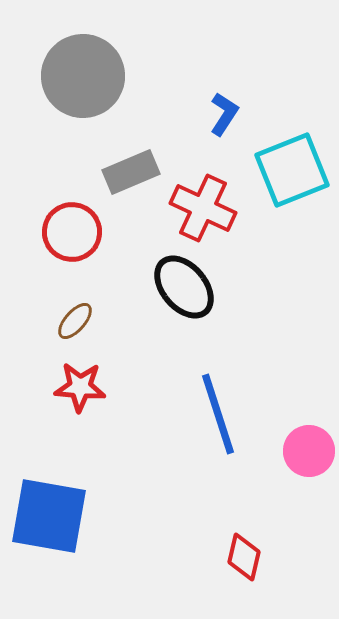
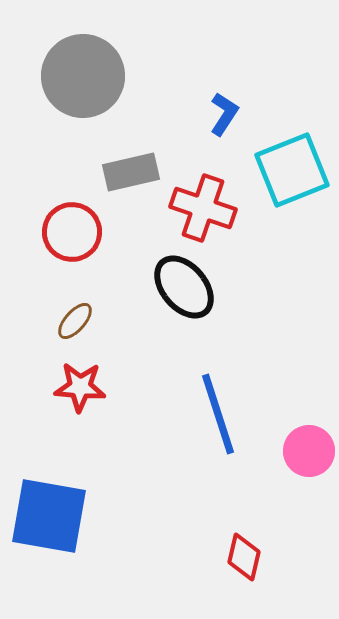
gray rectangle: rotated 10 degrees clockwise
red cross: rotated 6 degrees counterclockwise
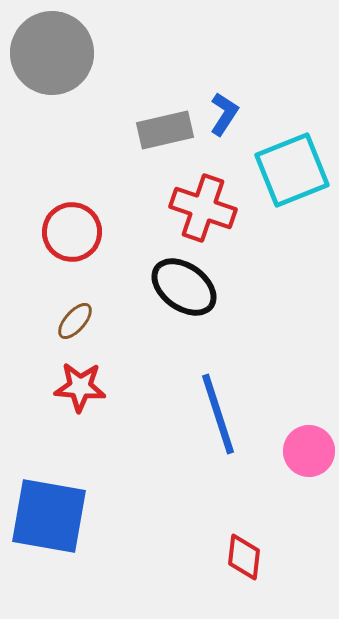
gray circle: moved 31 px left, 23 px up
gray rectangle: moved 34 px right, 42 px up
black ellipse: rotated 14 degrees counterclockwise
red diamond: rotated 6 degrees counterclockwise
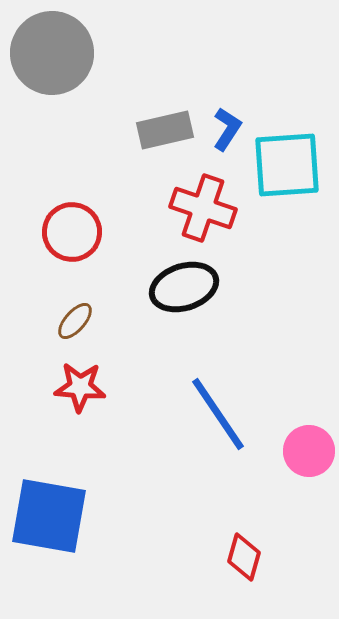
blue L-shape: moved 3 px right, 15 px down
cyan square: moved 5 px left, 5 px up; rotated 18 degrees clockwise
black ellipse: rotated 54 degrees counterclockwise
blue line: rotated 16 degrees counterclockwise
red diamond: rotated 9 degrees clockwise
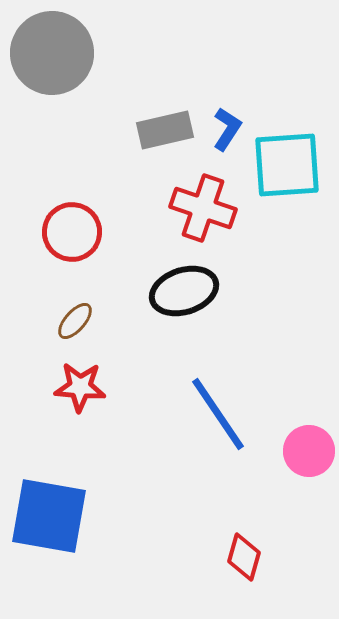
black ellipse: moved 4 px down
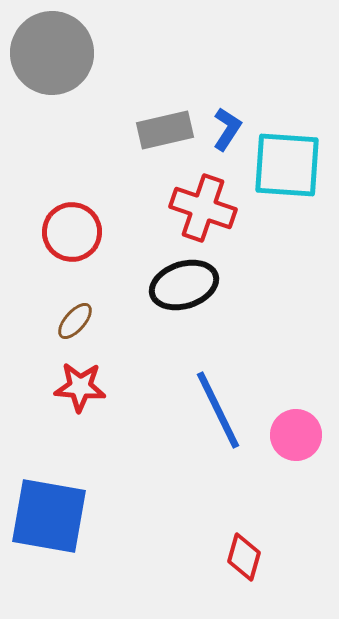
cyan square: rotated 8 degrees clockwise
black ellipse: moved 6 px up
blue line: moved 4 px up; rotated 8 degrees clockwise
pink circle: moved 13 px left, 16 px up
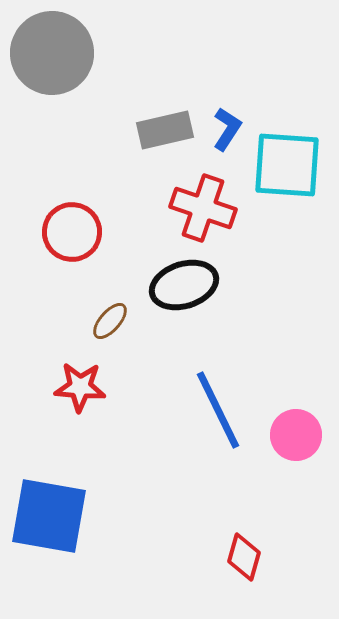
brown ellipse: moved 35 px right
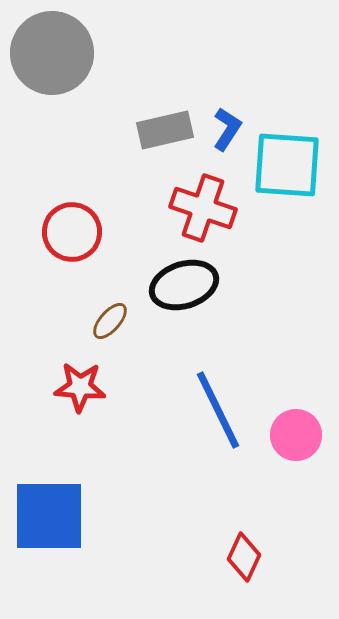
blue square: rotated 10 degrees counterclockwise
red diamond: rotated 9 degrees clockwise
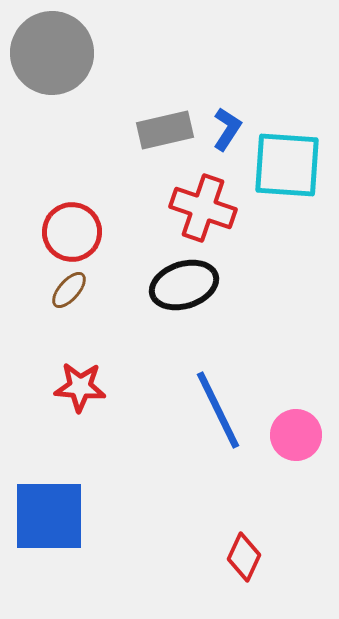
brown ellipse: moved 41 px left, 31 px up
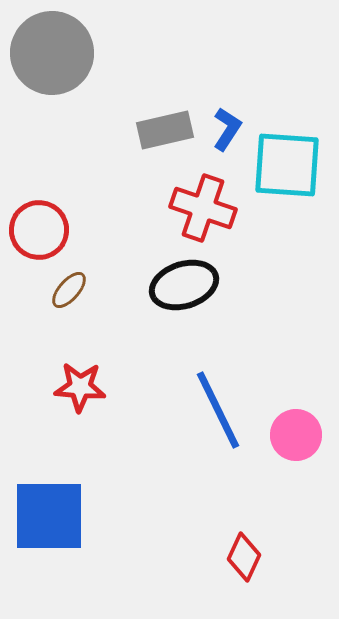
red circle: moved 33 px left, 2 px up
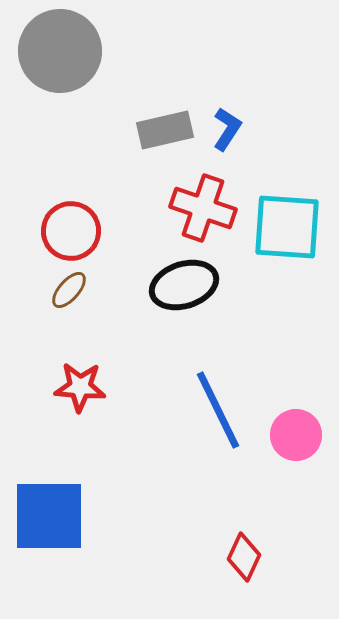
gray circle: moved 8 px right, 2 px up
cyan square: moved 62 px down
red circle: moved 32 px right, 1 px down
